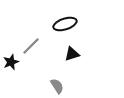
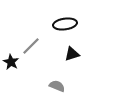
black ellipse: rotated 10 degrees clockwise
black star: rotated 21 degrees counterclockwise
gray semicircle: rotated 35 degrees counterclockwise
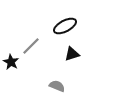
black ellipse: moved 2 px down; rotated 20 degrees counterclockwise
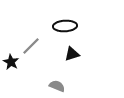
black ellipse: rotated 25 degrees clockwise
